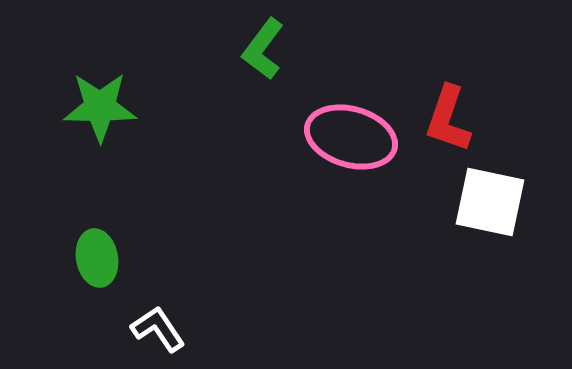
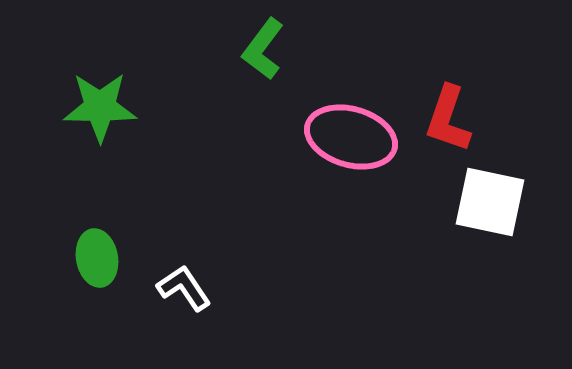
white L-shape: moved 26 px right, 41 px up
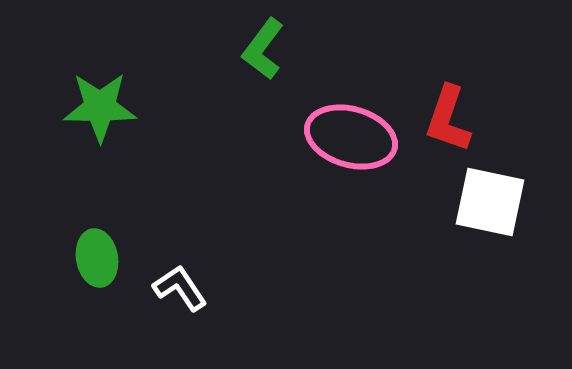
white L-shape: moved 4 px left
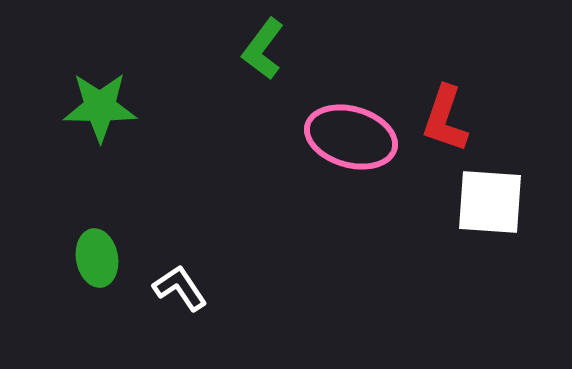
red L-shape: moved 3 px left
white square: rotated 8 degrees counterclockwise
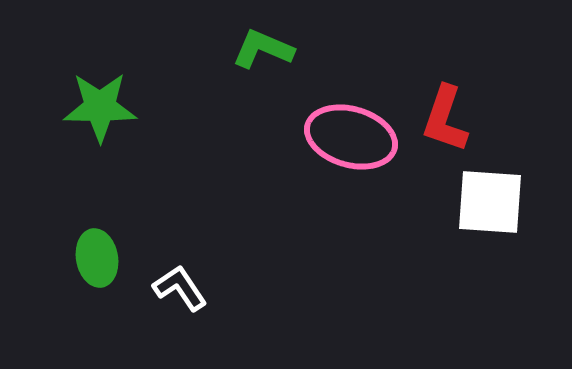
green L-shape: rotated 76 degrees clockwise
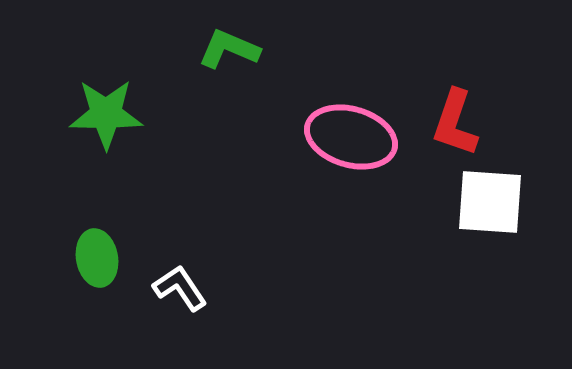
green L-shape: moved 34 px left
green star: moved 6 px right, 7 px down
red L-shape: moved 10 px right, 4 px down
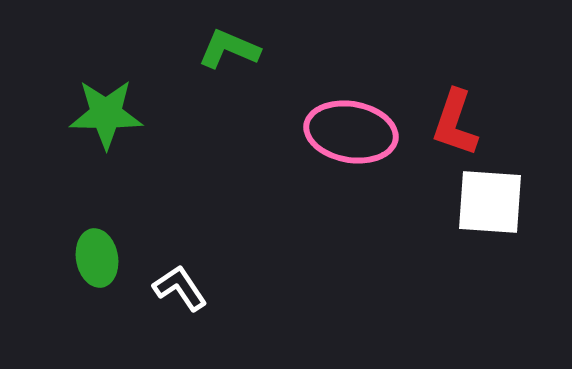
pink ellipse: moved 5 px up; rotated 6 degrees counterclockwise
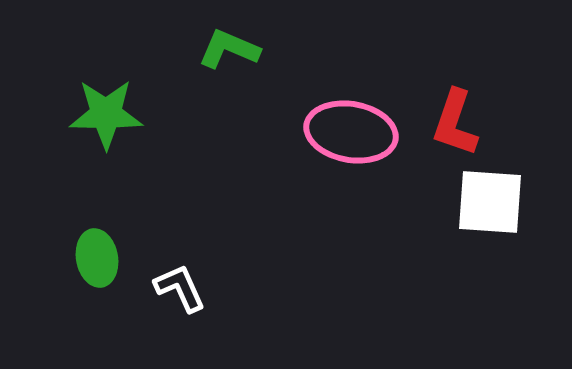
white L-shape: rotated 10 degrees clockwise
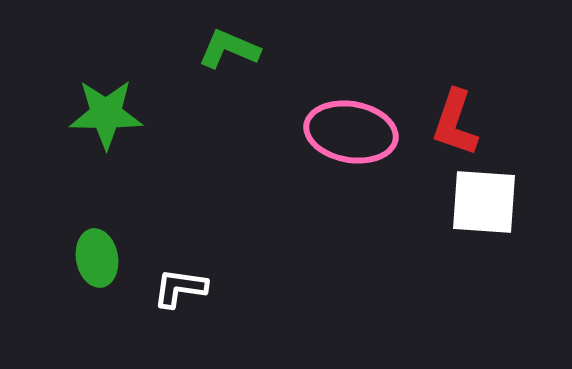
white square: moved 6 px left
white L-shape: rotated 58 degrees counterclockwise
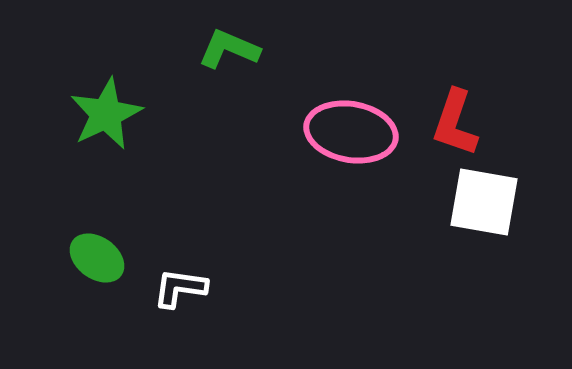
green star: rotated 26 degrees counterclockwise
white square: rotated 6 degrees clockwise
green ellipse: rotated 44 degrees counterclockwise
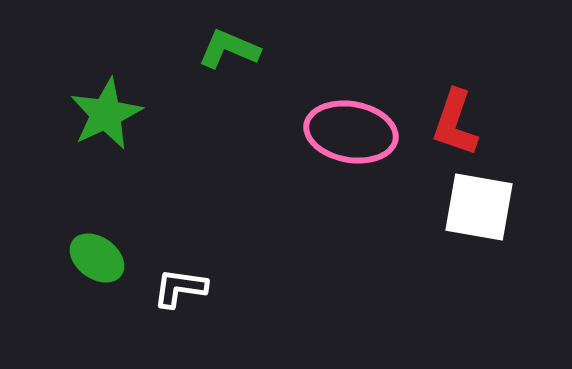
white square: moved 5 px left, 5 px down
